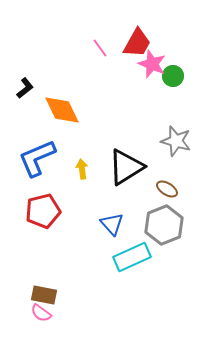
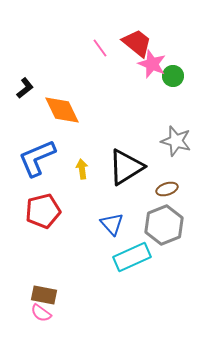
red trapezoid: rotated 80 degrees counterclockwise
brown ellipse: rotated 50 degrees counterclockwise
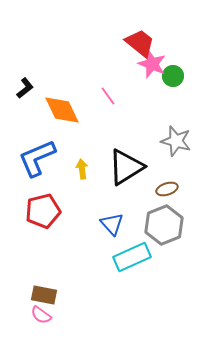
red trapezoid: moved 3 px right
pink line: moved 8 px right, 48 px down
pink semicircle: moved 2 px down
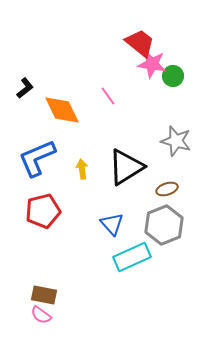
pink star: rotated 12 degrees counterclockwise
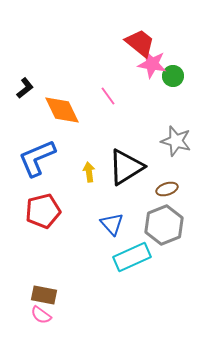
yellow arrow: moved 7 px right, 3 px down
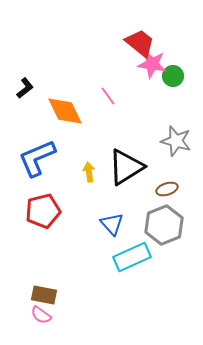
orange diamond: moved 3 px right, 1 px down
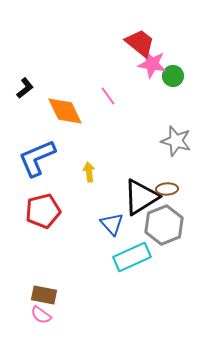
black triangle: moved 15 px right, 30 px down
brown ellipse: rotated 15 degrees clockwise
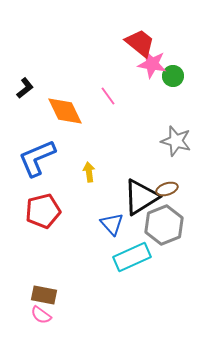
brown ellipse: rotated 15 degrees counterclockwise
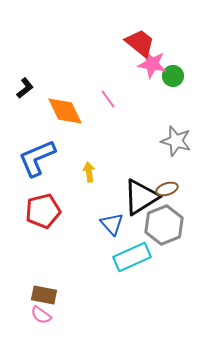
pink line: moved 3 px down
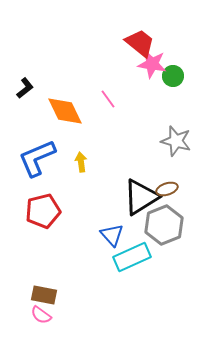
yellow arrow: moved 8 px left, 10 px up
blue triangle: moved 11 px down
